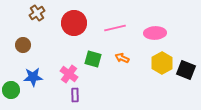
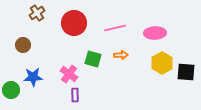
orange arrow: moved 1 px left, 3 px up; rotated 152 degrees clockwise
black square: moved 2 px down; rotated 18 degrees counterclockwise
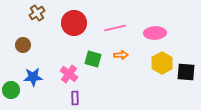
purple rectangle: moved 3 px down
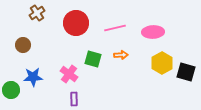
red circle: moved 2 px right
pink ellipse: moved 2 px left, 1 px up
black square: rotated 12 degrees clockwise
purple rectangle: moved 1 px left, 1 px down
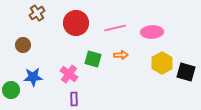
pink ellipse: moved 1 px left
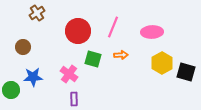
red circle: moved 2 px right, 8 px down
pink line: moved 2 px left, 1 px up; rotated 55 degrees counterclockwise
brown circle: moved 2 px down
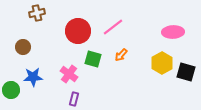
brown cross: rotated 21 degrees clockwise
pink line: rotated 30 degrees clockwise
pink ellipse: moved 21 px right
orange arrow: rotated 136 degrees clockwise
purple rectangle: rotated 16 degrees clockwise
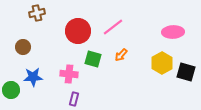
pink cross: rotated 30 degrees counterclockwise
